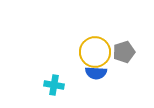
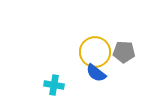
gray pentagon: rotated 20 degrees clockwise
blue semicircle: rotated 35 degrees clockwise
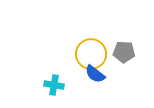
yellow circle: moved 4 px left, 2 px down
blue semicircle: moved 1 px left, 1 px down
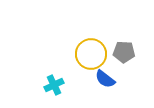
blue semicircle: moved 10 px right, 5 px down
cyan cross: rotated 36 degrees counterclockwise
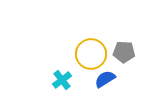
blue semicircle: rotated 110 degrees clockwise
cyan cross: moved 8 px right, 5 px up; rotated 12 degrees counterclockwise
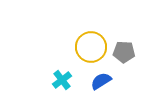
yellow circle: moved 7 px up
blue semicircle: moved 4 px left, 2 px down
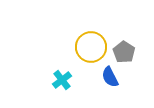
gray pentagon: rotated 30 degrees clockwise
blue semicircle: moved 9 px right, 4 px up; rotated 85 degrees counterclockwise
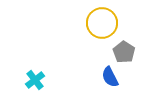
yellow circle: moved 11 px right, 24 px up
cyan cross: moved 27 px left
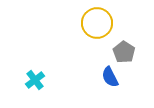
yellow circle: moved 5 px left
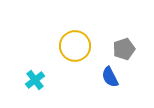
yellow circle: moved 22 px left, 23 px down
gray pentagon: moved 3 px up; rotated 20 degrees clockwise
